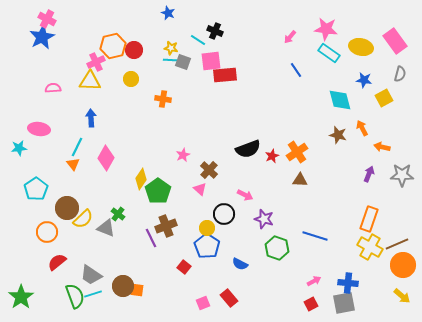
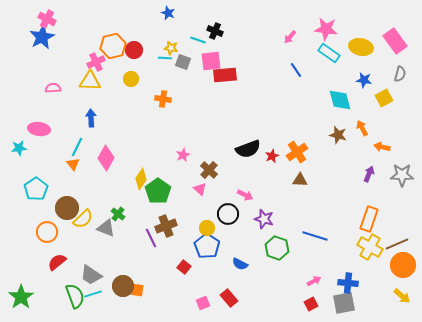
cyan line at (198, 40): rotated 14 degrees counterclockwise
cyan line at (170, 60): moved 5 px left, 2 px up
black circle at (224, 214): moved 4 px right
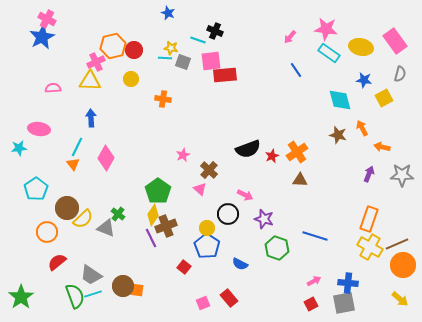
yellow diamond at (141, 179): moved 12 px right, 36 px down
yellow arrow at (402, 296): moved 2 px left, 3 px down
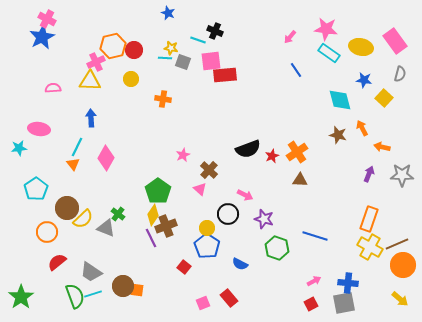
yellow square at (384, 98): rotated 18 degrees counterclockwise
gray trapezoid at (91, 275): moved 3 px up
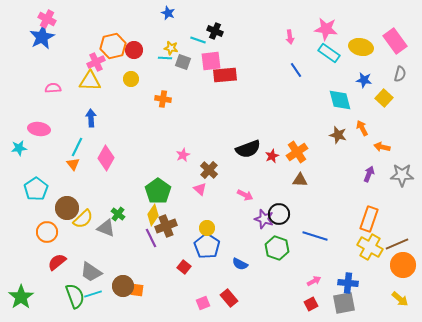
pink arrow at (290, 37): rotated 48 degrees counterclockwise
black circle at (228, 214): moved 51 px right
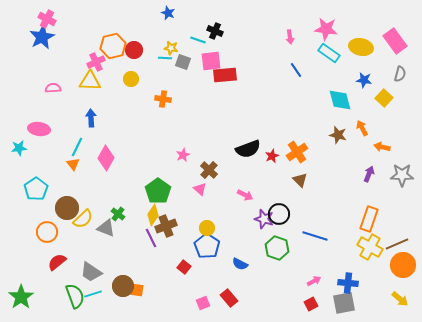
brown triangle at (300, 180): rotated 42 degrees clockwise
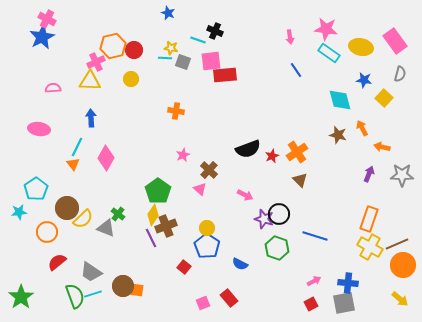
orange cross at (163, 99): moved 13 px right, 12 px down
cyan star at (19, 148): moved 64 px down
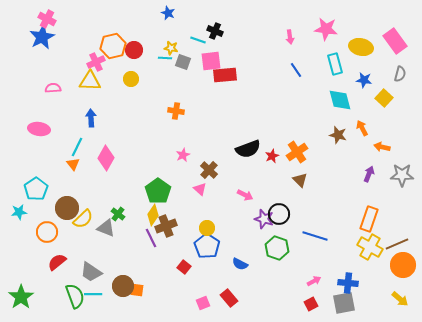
cyan rectangle at (329, 53): moved 6 px right, 11 px down; rotated 40 degrees clockwise
cyan line at (93, 294): rotated 18 degrees clockwise
